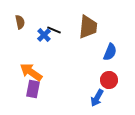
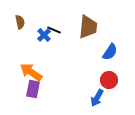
blue semicircle: rotated 12 degrees clockwise
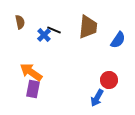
blue semicircle: moved 8 px right, 12 px up
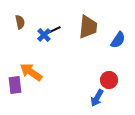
black line: rotated 48 degrees counterclockwise
purple rectangle: moved 18 px left, 4 px up; rotated 18 degrees counterclockwise
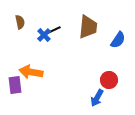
orange arrow: rotated 25 degrees counterclockwise
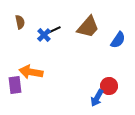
brown trapezoid: rotated 35 degrees clockwise
red circle: moved 6 px down
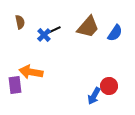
blue semicircle: moved 3 px left, 7 px up
blue arrow: moved 3 px left, 2 px up
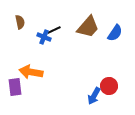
blue cross: moved 2 px down; rotated 24 degrees counterclockwise
purple rectangle: moved 2 px down
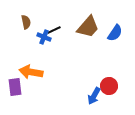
brown semicircle: moved 6 px right
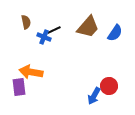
purple rectangle: moved 4 px right
